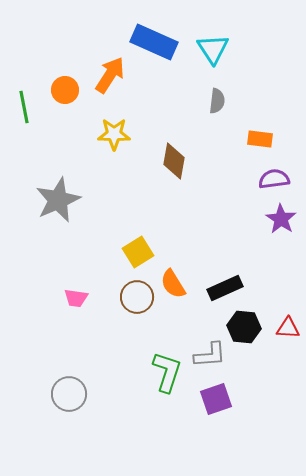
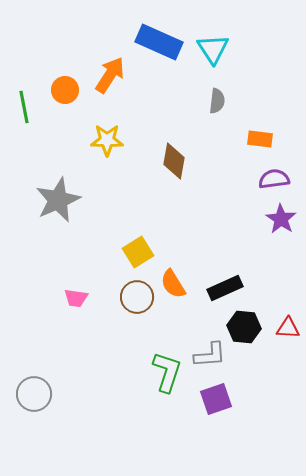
blue rectangle: moved 5 px right
yellow star: moved 7 px left, 6 px down
gray circle: moved 35 px left
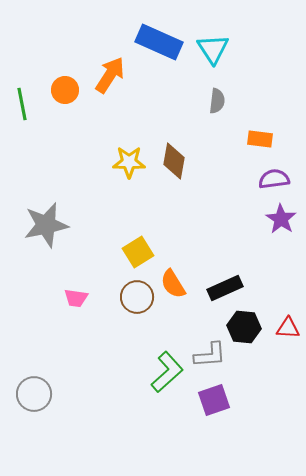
green line: moved 2 px left, 3 px up
yellow star: moved 22 px right, 22 px down
gray star: moved 12 px left, 25 px down; rotated 12 degrees clockwise
green L-shape: rotated 30 degrees clockwise
purple square: moved 2 px left, 1 px down
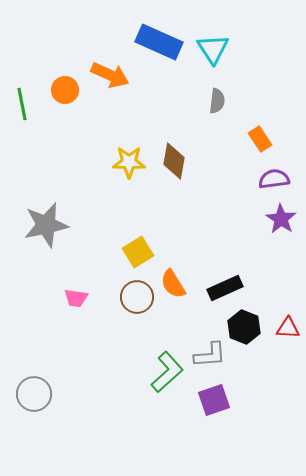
orange arrow: rotated 81 degrees clockwise
orange rectangle: rotated 50 degrees clockwise
black hexagon: rotated 16 degrees clockwise
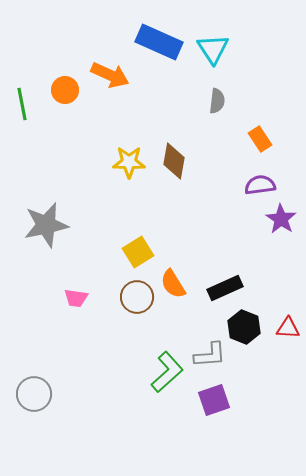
purple semicircle: moved 14 px left, 6 px down
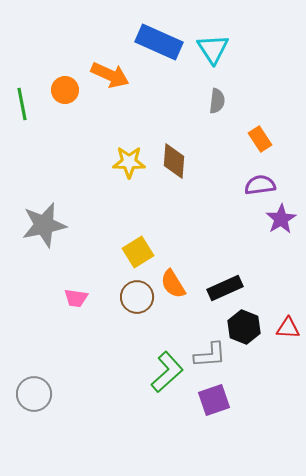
brown diamond: rotated 6 degrees counterclockwise
purple star: rotated 8 degrees clockwise
gray star: moved 2 px left
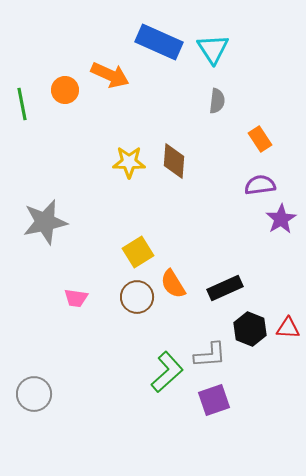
gray star: moved 1 px right, 3 px up
black hexagon: moved 6 px right, 2 px down
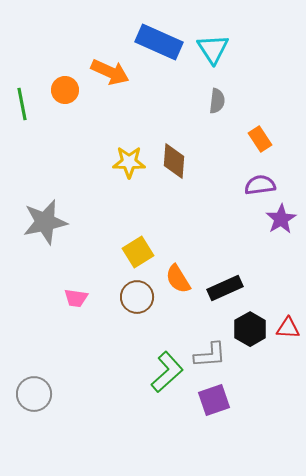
orange arrow: moved 3 px up
orange semicircle: moved 5 px right, 5 px up
black hexagon: rotated 8 degrees clockwise
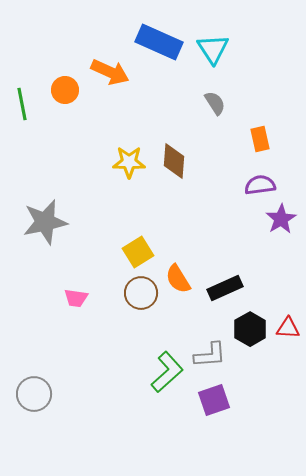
gray semicircle: moved 2 px left, 2 px down; rotated 40 degrees counterclockwise
orange rectangle: rotated 20 degrees clockwise
brown circle: moved 4 px right, 4 px up
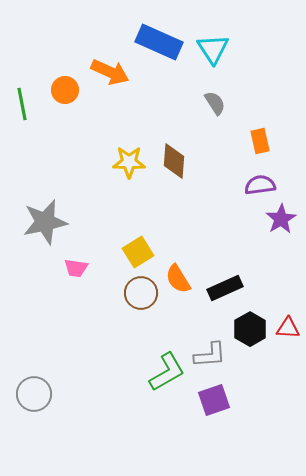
orange rectangle: moved 2 px down
pink trapezoid: moved 30 px up
green L-shape: rotated 12 degrees clockwise
